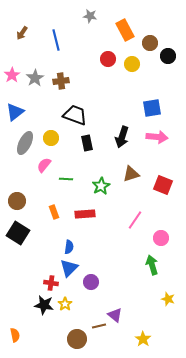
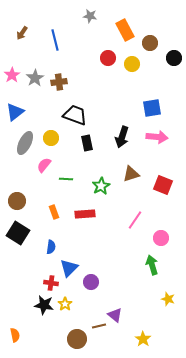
blue line at (56, 40): moved 1 px left
black circle at (168, 56): moved 6 px right, 2 px down
red circle at (108, 59): moved 1 px up
brown cross at (61, 81): moved 2 px left, 1 px down
blue semicircle at (69, 247): moved 18 px left
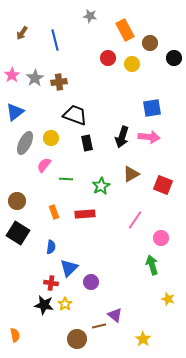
pink arrow at (157, 137): moved 8 px left
brown triangle at (131, 174): rotated 12 degrees counterclockwise
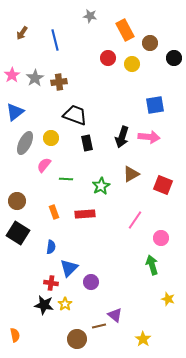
blue square at (152, 108): moved 3 px right, 3 px up
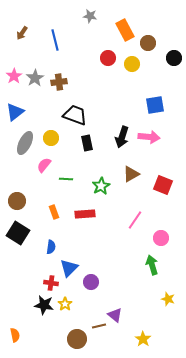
brown circle at (150, 43): moved 2 px left
pink star at (12, 75): moved 2 px right, 1 px down
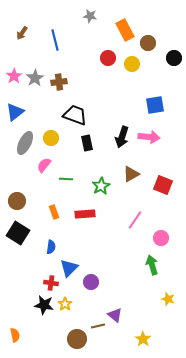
brown line at (99, 326): moved 1 px left
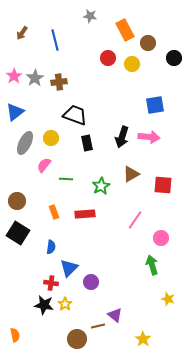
red square at (163, 185): rotated 18 degrees counterclockwise
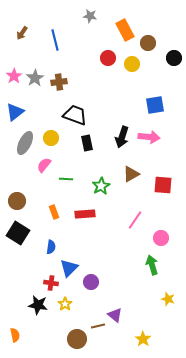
black star at (44, 305): moved 6 px left
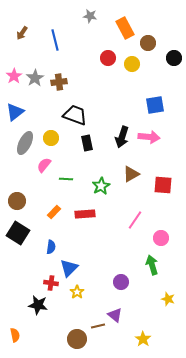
orange rectangle at (125, 30): moved 2 px up
orange rectangle at (54, 212): rotated 64 degrees clockwise
purple circle at (91, 282): moved 30 px right
yellow star at (65, 304): moved 12 px right, 12 px up
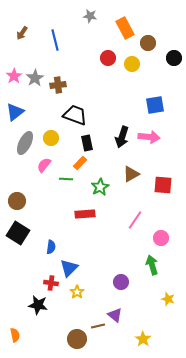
brown cross at (59, 82): moved 1 px left, 3 px down
green star at (101, 186): moved 1 px left, 1 px down
orange rectangle at (54, 212): moved 26 px right, 49 px up
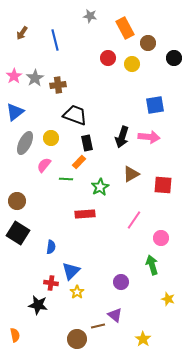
orange rectangle at (80, 163): moved 1 px left, 1 px up
pink line at (135, 220): moved 1 px left
blue triangle at (69, 268): moved 2 px right, 3 px down
